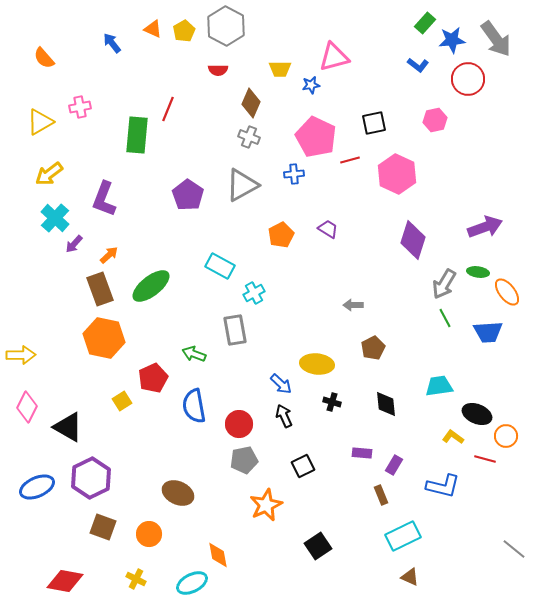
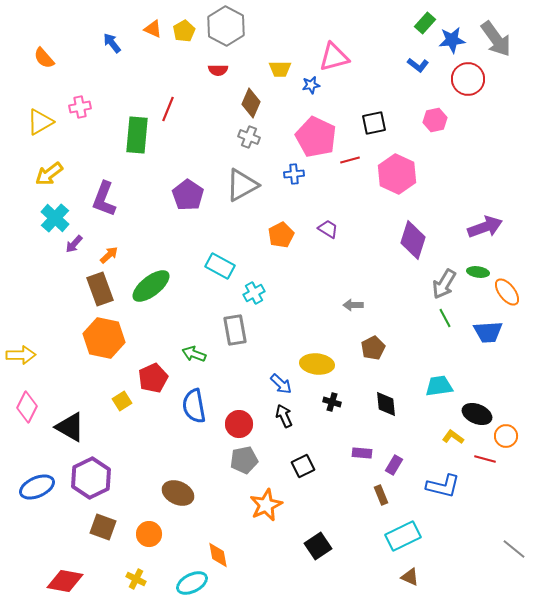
black triangle at (68, 427): moved 2 px right
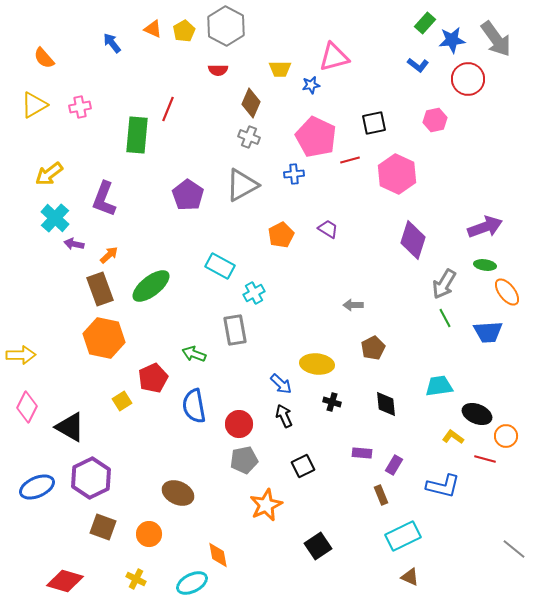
yellow triangle at (40, 122): moved 6 px left, 17 px up
purple arrow at (74, 244): rotated 60 degrees clockwise
green ellipse at (478, 272): moved 7 px right, 7 px up
red diamond at (65, 581): rotated 6 degrees clockwise
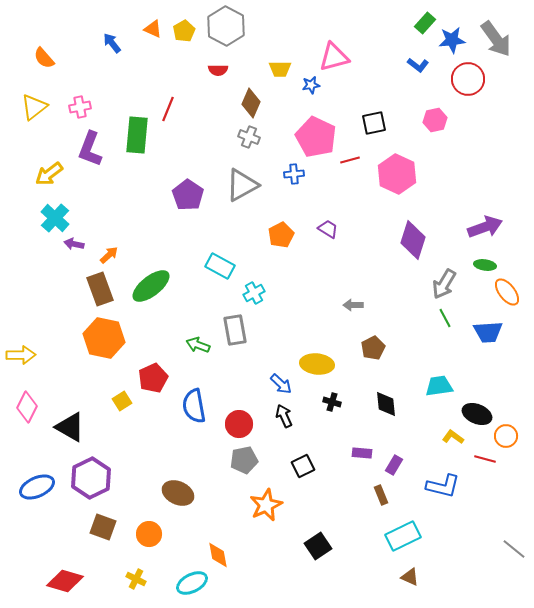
yellow triangle at (34, 105): moved 2 px down; rotated 8 degrees counterclockwise
purple L-shape at (104, 199): moved 14 px left, 50 px up
green arrow at (194, 354): moved 4 px right, 9 px up
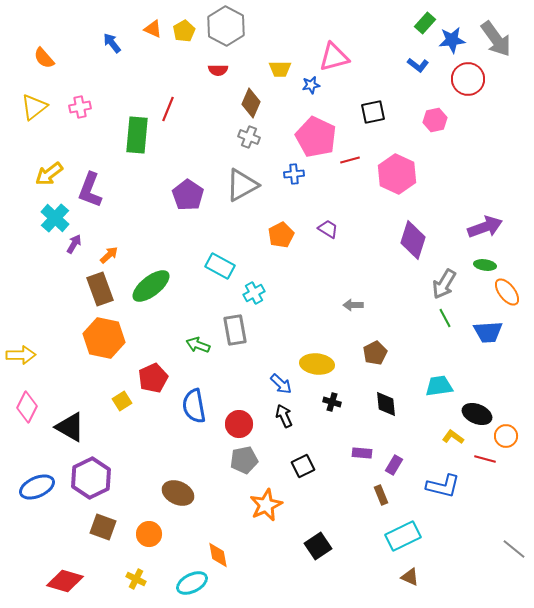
black square at (374, 123): moved 1 px left, 11 px up
purple L-shape at (90, 149): moved 41 px down
purple arrow at (74, 244): rotated 108 degrees clockwise
brown pentagon at (373, 348): moved 2 px right, 5 px down
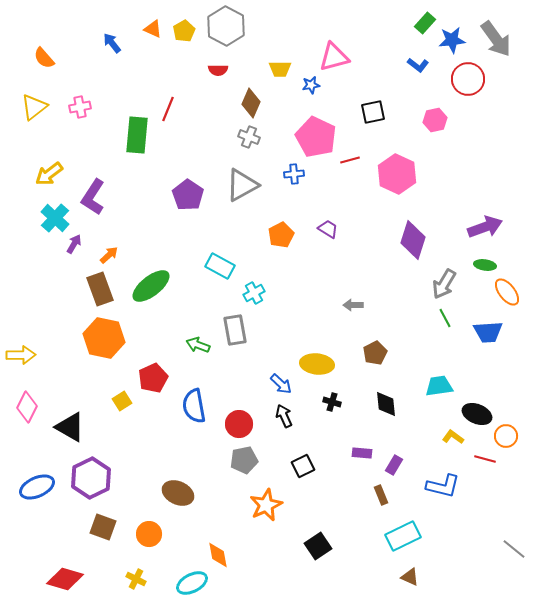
purple L-shape at (90, 190): moved 3 px right, 7 px down; rotated 12 degrees clockwise
red diamond at (65, 581): moved 2 px up
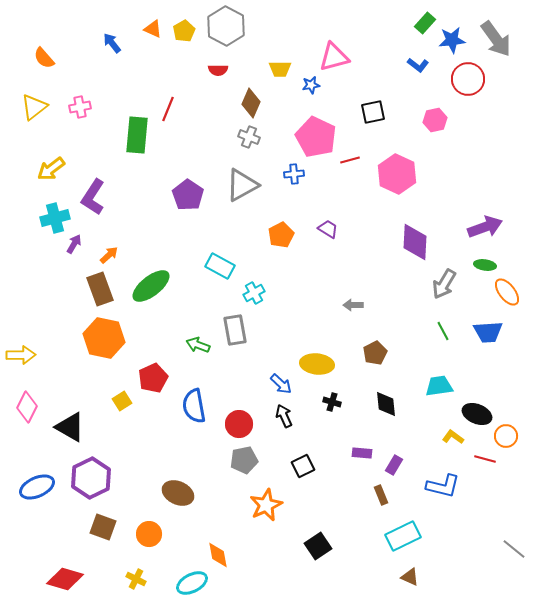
yellow arrow at (49, 174): moved 2 px right, 5 px up
cyan cross at (55, 218): rotated 32 degrees clockwise
purple diamond at (413, 240): moved 2 px right, 2 px down; rotated 15 degrees counterclockwise
green line at (445, 318): moved 2 px left, 13 px down
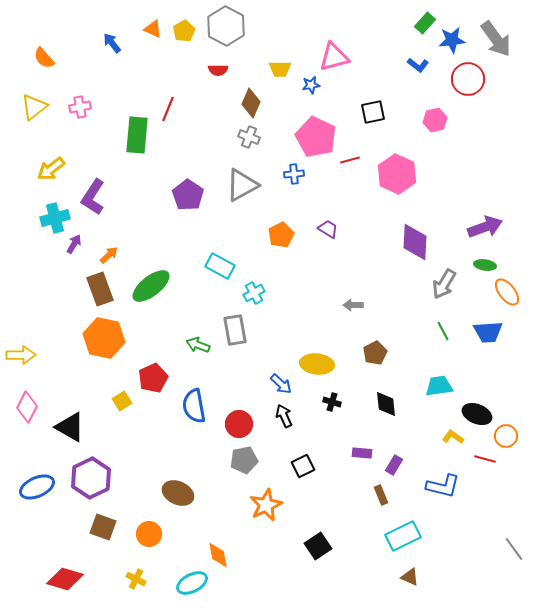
gray line at (514, 549): rotated 15 degrees clockwise
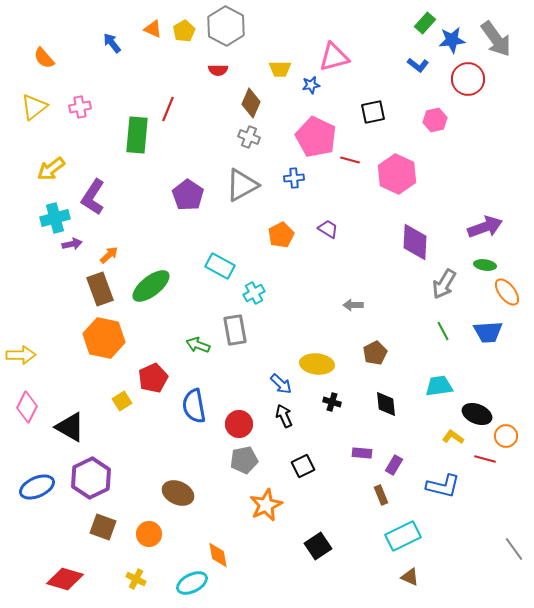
red line at (350, 160): rotated 30 degrees clockwise
blue cross at (294, 174): moved 4 px down
purple arrow at (74, 244): moved 2 px left; rotated 48 degrees clockwise
